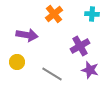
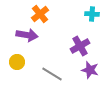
orange cross: moved 14 px left
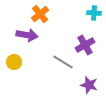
cyan cross: moved 2 px right, 1 px up
purple cross: moved 5 px right, 1 px up
yellow circle: moved 3 px left
purple star: moved 1 px left, 15 px down
gray line: moved 11 px right, 12 px up
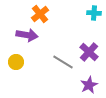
purple cross: moved 4 px right, 7 px down; rotated 18 degrees counterclockwise
yellow circle: moved 2 px right
purple star: rotated 30 degrees clockwise
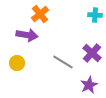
cyan cross: moved 1 px right, 2 px down
purple cross: moved 3 px right, 1 px down
yellow circle: moved 1 px right, 1 px down
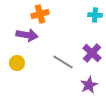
orange cross: rotated 24 degrees clockwise
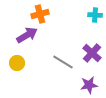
purple arrow: rotated 40 degrees counterclockwise
purple star: rotated 18 degrees clockwise
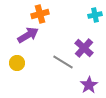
cyan cross: rotated 16 degrees counterclockwise
purple arrow: moved 1 px right
purple cross: moved 8 px left, 5 px up
purple star: rotated 24 degrees counterclockwise
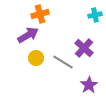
yellow circle: moved 19 px right, 5 px up
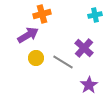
orange cross: moved 2 px right
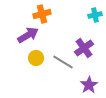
purple cross: rotated 12 degrees clockwise
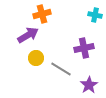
cyan cross: rotated 24 degrees clockwise
purple cross: rotated 24 degrees clockwise
gray line: moved 2 px left, 7 px down
